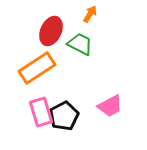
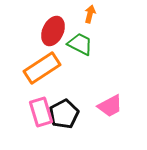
orange arrow: rotated 18 degrees counterclockwise
red ellipse: moved 2 px right
orange rectangle: moved 5 px right
black pentagon: moved 2 px up
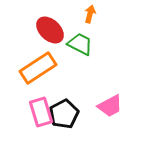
red ellipse: moved 3 px left, 1 px up; rotated 72 degrees counterclockwise
orange rectangle: moved 4 px left
